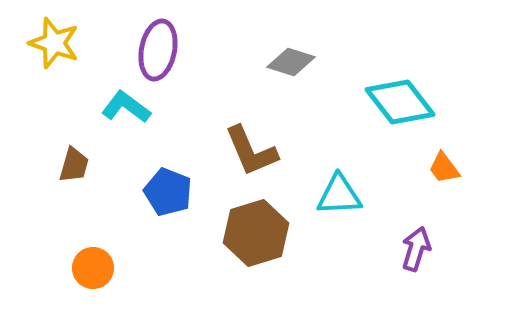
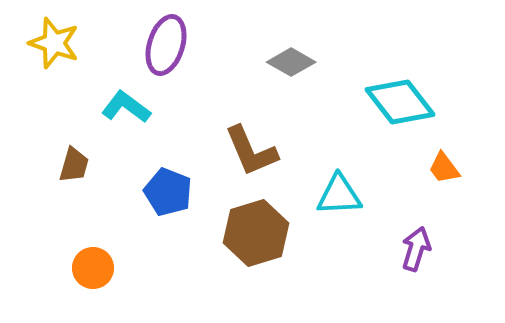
purple ellipse: moved 8 px right, 5 px up; rotated 6 degrees clockwise
gray diamond: rotated 12 degrees clockwise
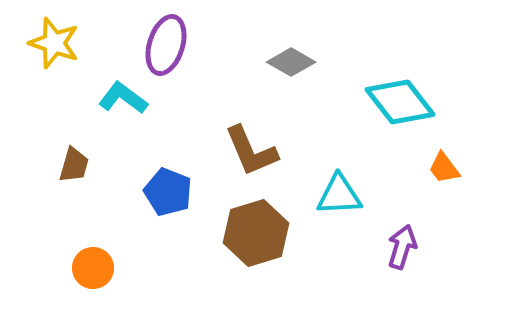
cyan L-shape: moved 3 px left, 9 px up
purple arrow: moved 14 px left, 2 px up
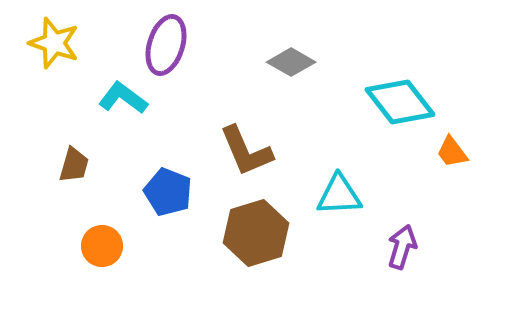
brown L-shape: moved 5 px left
orange trapezoid: moved 8 px right, 16 px up
orange circle: moved 9 px right, 22 px up
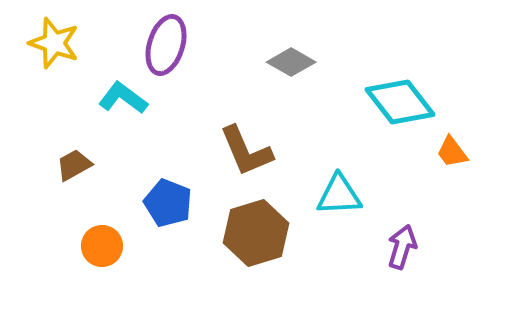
brown trapezoid: rotated 135 degrees counterclockwise
blue pentagon: moved 11 px down
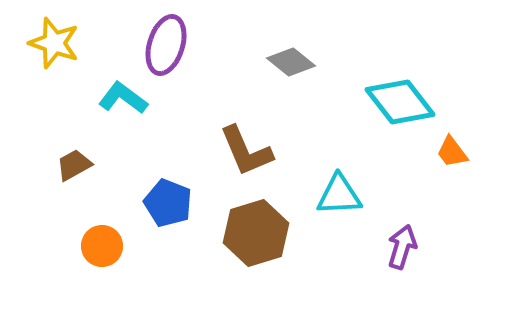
gray diamond: rotated 9 degrees clockwise
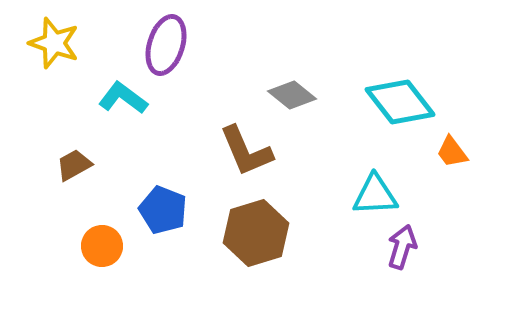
gray diamond: moved 1 px right, 33 px down
cyan triangle: moved 36 px right
blue pentagon: moved 5 px left, 7 px down
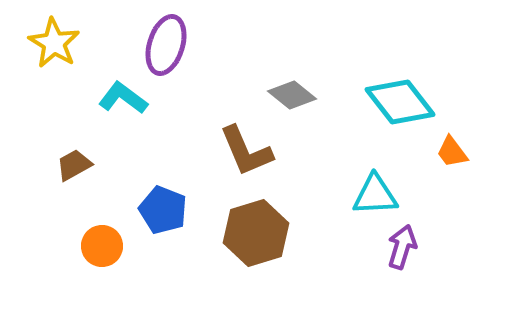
yellow star: rotated 12 degrees clockwise
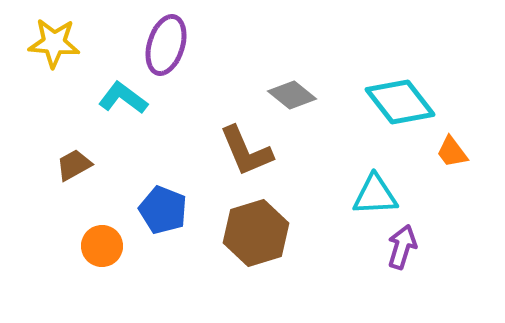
yellow star: rotated 27 degrees counterclockwise
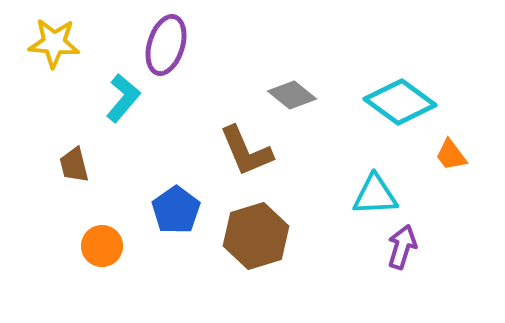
cyan L-shape: rotated 93 degrees clockwise
cyan diamond: rotated 16 degrees counterclockwise
orange trapezoid: moved 1 px left, 3 px down
brown trapezoid: rotated 75 degrees counterclockwise
blue pentagon: moved 13 px right; rotated 15 degrees clockwise
brown hexagon: moved 3 px down
